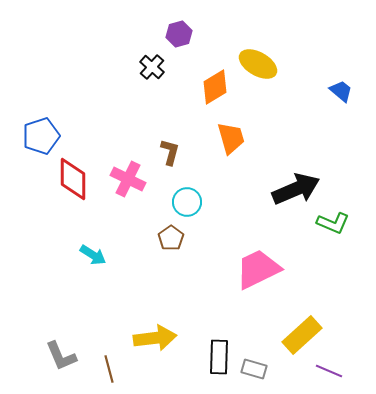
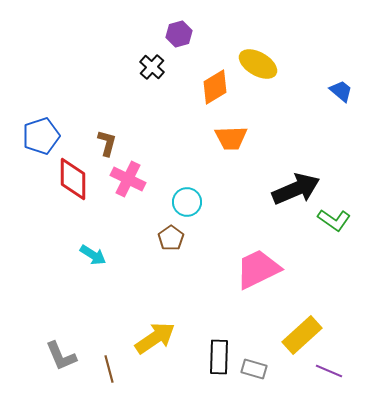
orange trapezoid: rotated 104 degrees clockwise
brown L-shape: moved 63 px left, 9 px up
green L-shape: moved 1 px right, 3 px up; rotated 12 degrees clockwise
yellow arrow: rotated 27 degrees counterclockwise
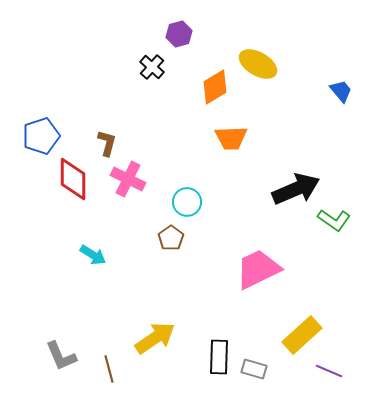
blue trapezoid: rotated 10 degrees clockwise
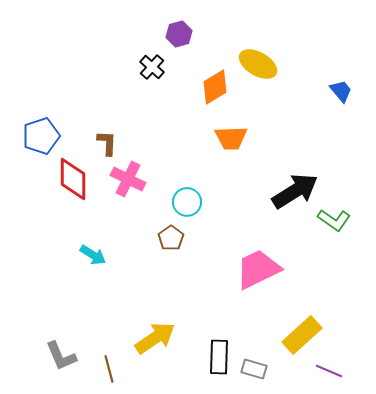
brown L-shape: rotated 12 degrees counterclockwise
black arrow: moved 1 px left, 2 px down; rotated 9 degrees counterclockwise
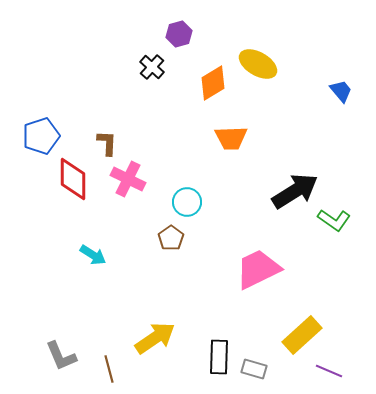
orange diamond: moved 2 px left, 4 px up
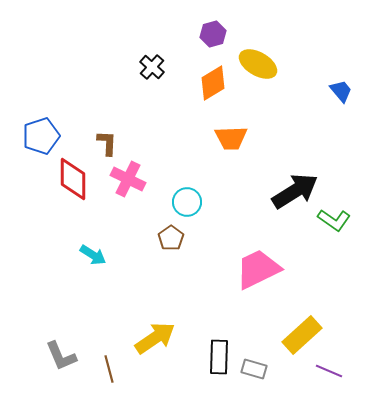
purple hexagon: moved 34 px right
